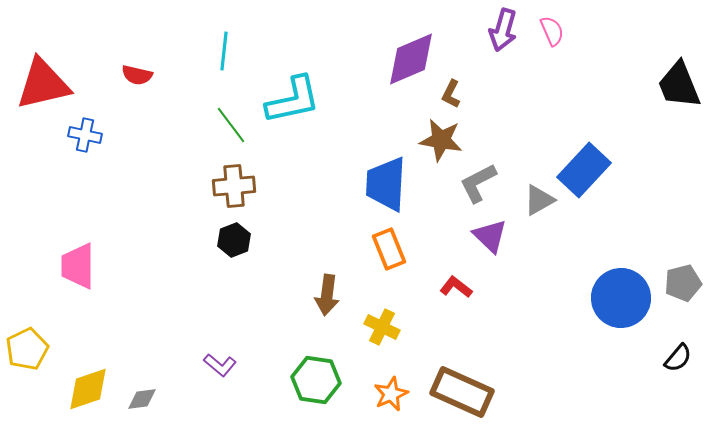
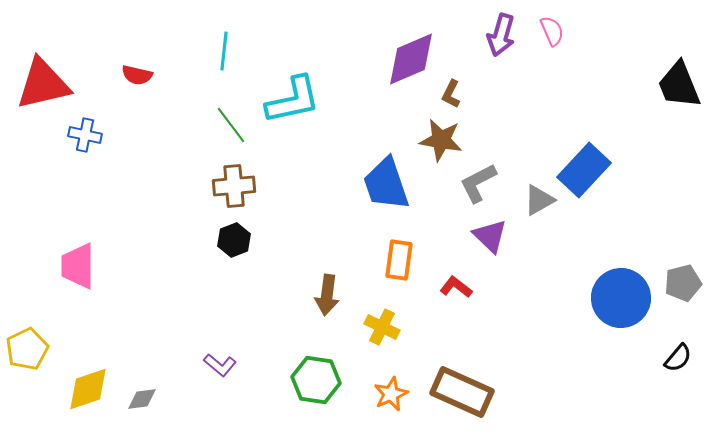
purple arrow: moved 2 px left, 5 px down
blue trapezoid: rotated 22 degrees counterclockwise
orange rectangle: moved 10 px right, 11 px down; rotated 30 degrees clockwise
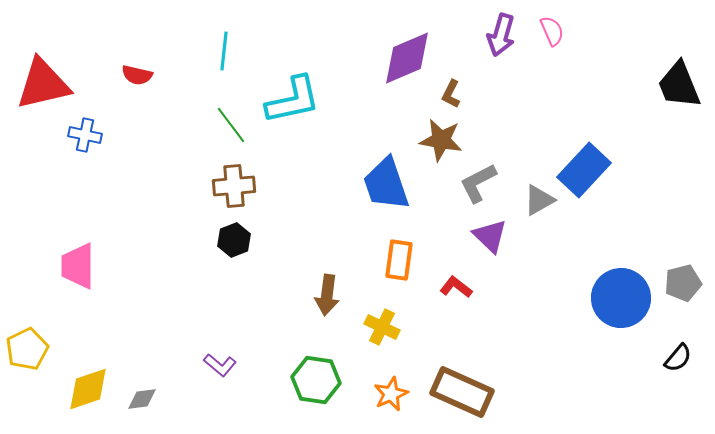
purple diamond: moved 4 px left, 1 px up
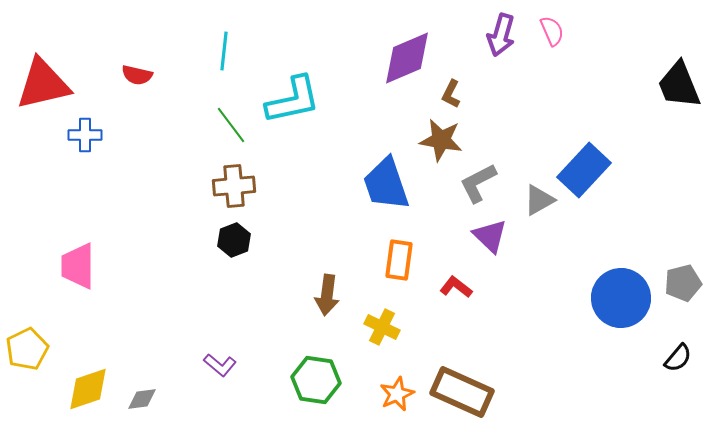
blue cross: rotated 12 degrees counterclockwise
orange star: moved 6 px right
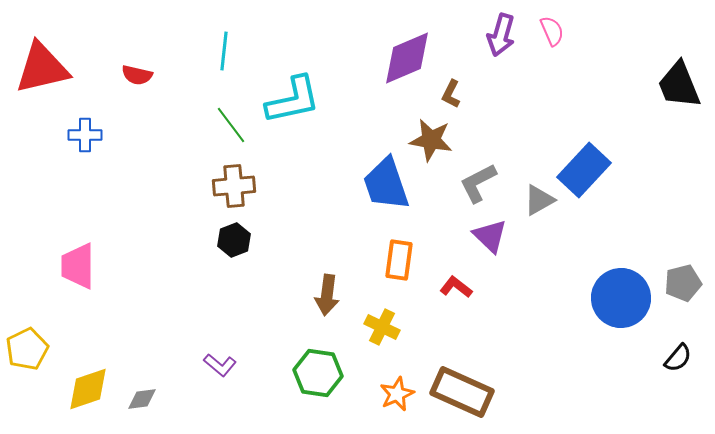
red triangle: moved 1 px left, 16 px up
brown star: moved 10 px left
green hexagon: moved 2 px right, 7 px up
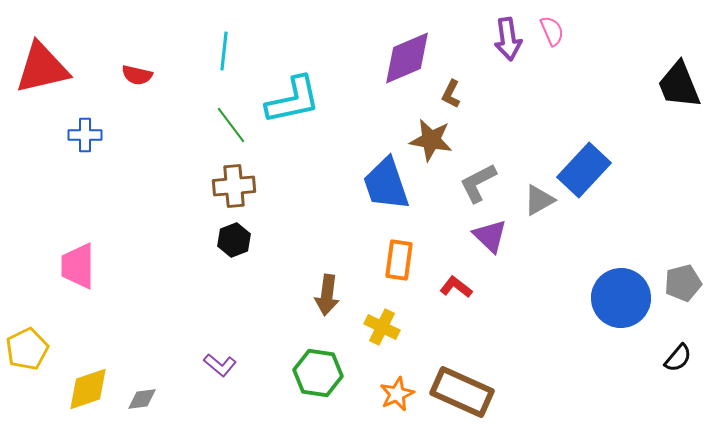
purple arrow: moved 7 px right, 4 px down; rotated 24 degrees counterclockwise
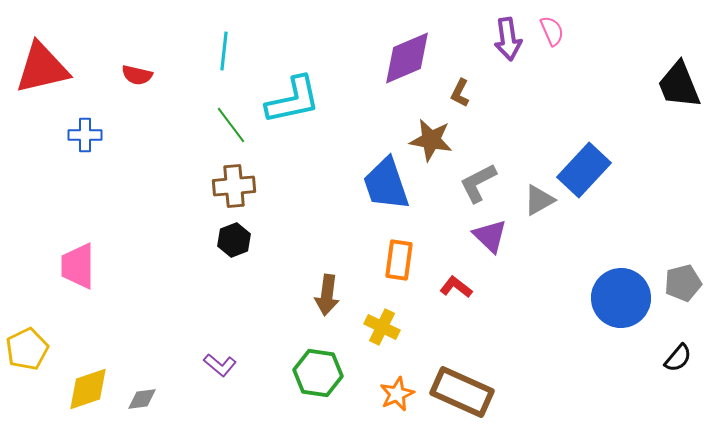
brown L-shape: moved 9 px right, 1 px up
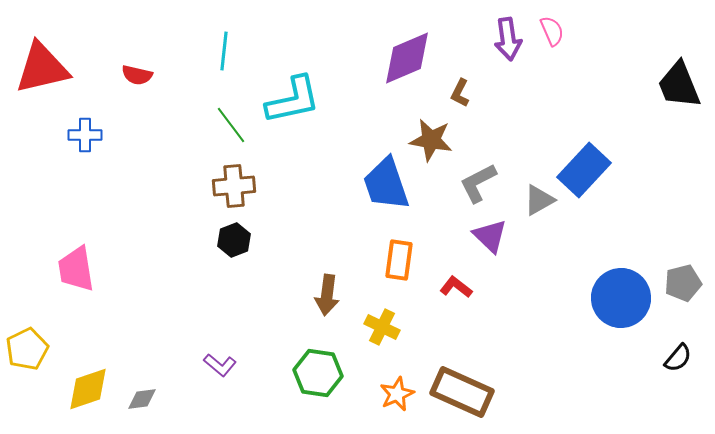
pink trapezoid: moved 2 px left, 3 px down; rotated 9 degrees counterclockwise
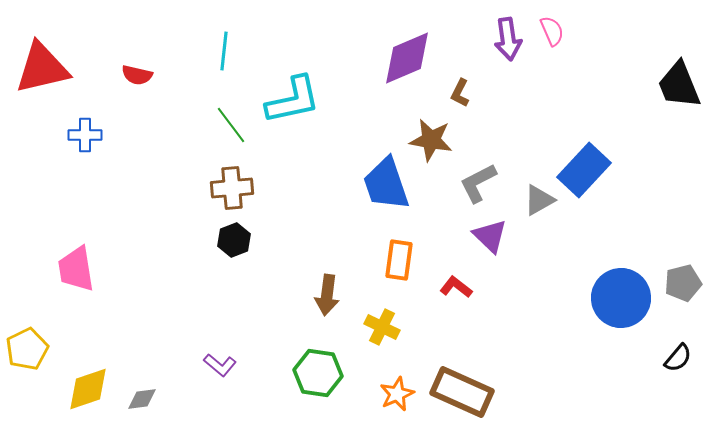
brown cross: moved 2 px left, 2 px down
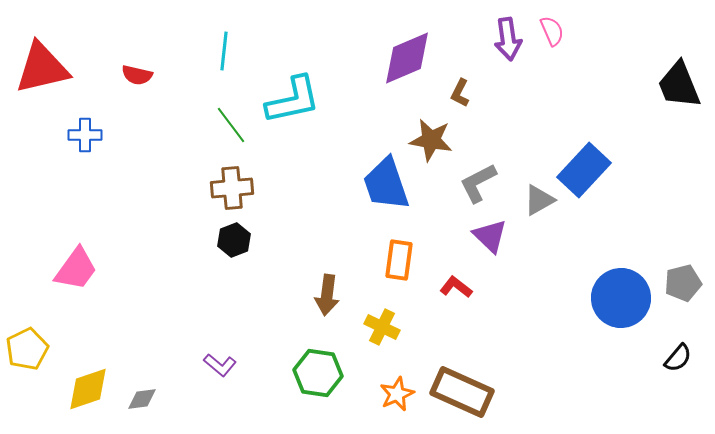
pink trapezoid: rotated 135 degrees counterclockwise
